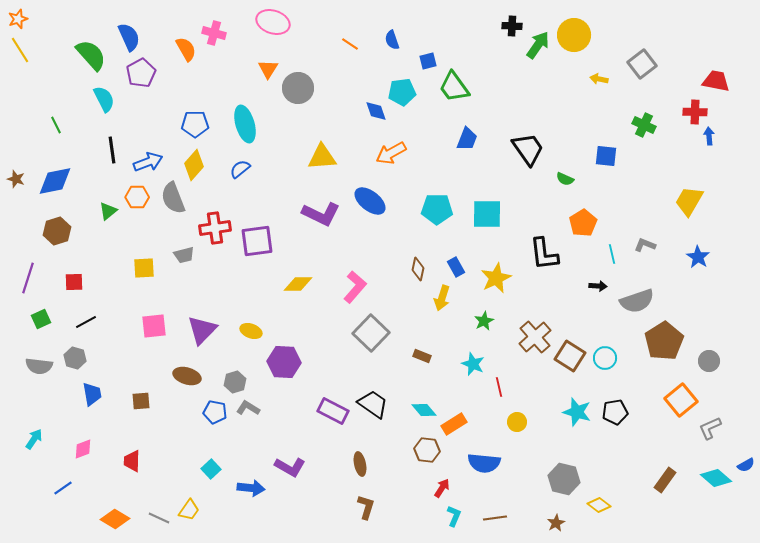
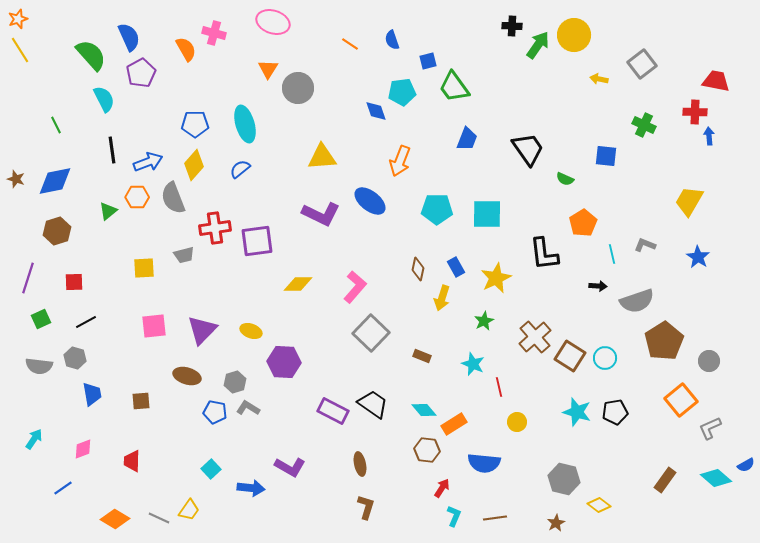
orange arrow at (391, 153): moved 9 px right, 8 px down; rotated 40 degrees counterclockwise
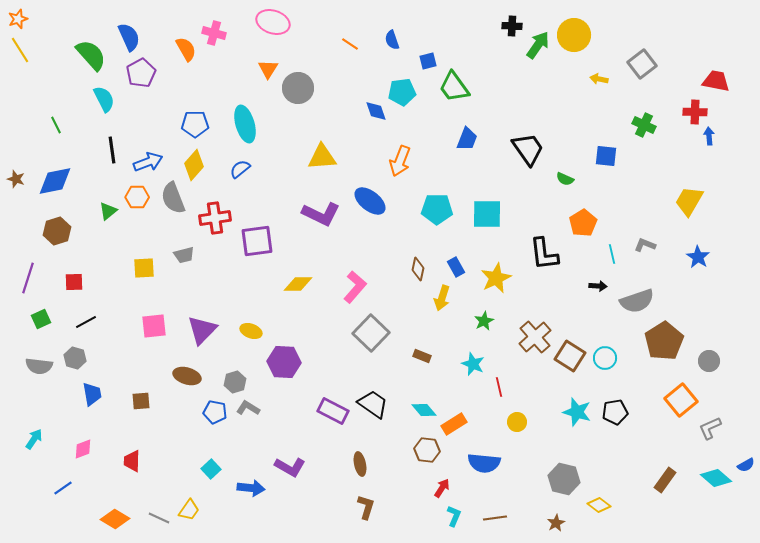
red cross at (215, 228): moved 10 px up
